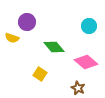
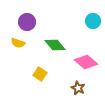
cyan circle: moved 4 px right, 5 px up
yellow semicircle: moved 6 px right, 5 px down
green diamond: moved 1 px right, 2 px up
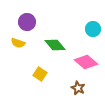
cyan circle: moved 8 px down
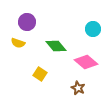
green diamond: moved 1 px right, 1 px down
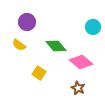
cyan circle: moved 2 px up
yellow semicircle: moved 1 px right, 2 px down; rotated 16 degrees clockwise
pink diamond: moved 5 px left
yellow square: moved 1 px left, 1 px up
